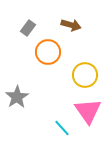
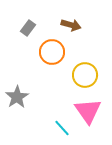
orange circle: moved 4 px right
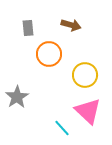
gray rectangle: rotated 42 degrees counterclockwise
orange circle: moved 3 px left, 2 px down
pink triangle: rotated 12 degrees counterclockwise
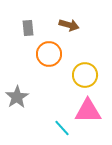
brown arrow: moved 2 px left
pink triangle: rotated 44 degrees counterclockwise
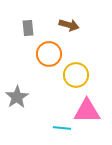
yellow circle: moved 9 px left
pink triangle: moved 1 px left
cyan line: rotated 42 degrees counterclockwise
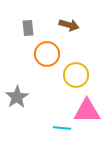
orange circle: moved 2 px left
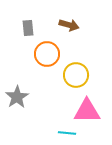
cyan line: moved 5 px right, 5 px down
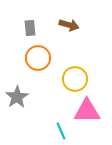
gray rectangle: moved 2 px right
orange circle: moved 9 px left, 4 px down
yellow circle: moved 1 px left, 4 px down
cyan line: moved 6 px left, 2 px up; rotated 60 degrees clockwise
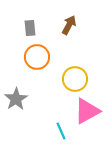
brown arrow: rotated 78 degrees counterclockwise
orange circle: moved 1 px left, 1 px up
gray star: moved 1 px left, 2 px down
pink triangle: rotated 28 degrees counterclockwise
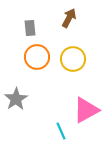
brown arrow: moved 7 px up
yellow circle: moved 2 px left, 20 px up
pink triangle: moved 1 px left, 1 px up
